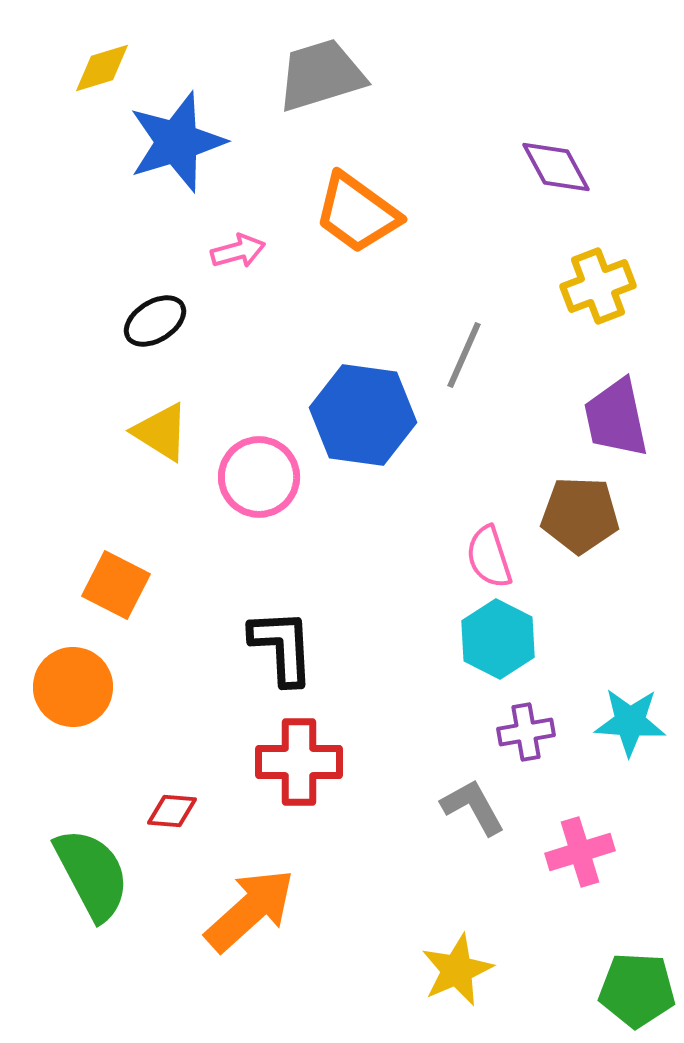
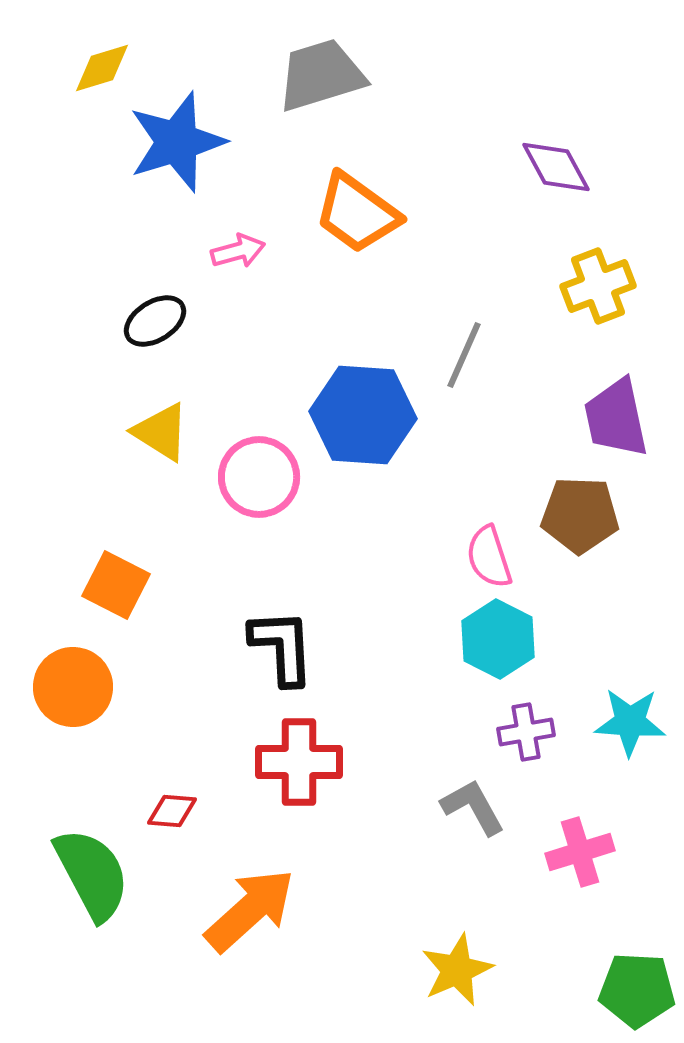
blue hexagon: rotated 4 degrees counterclockwise
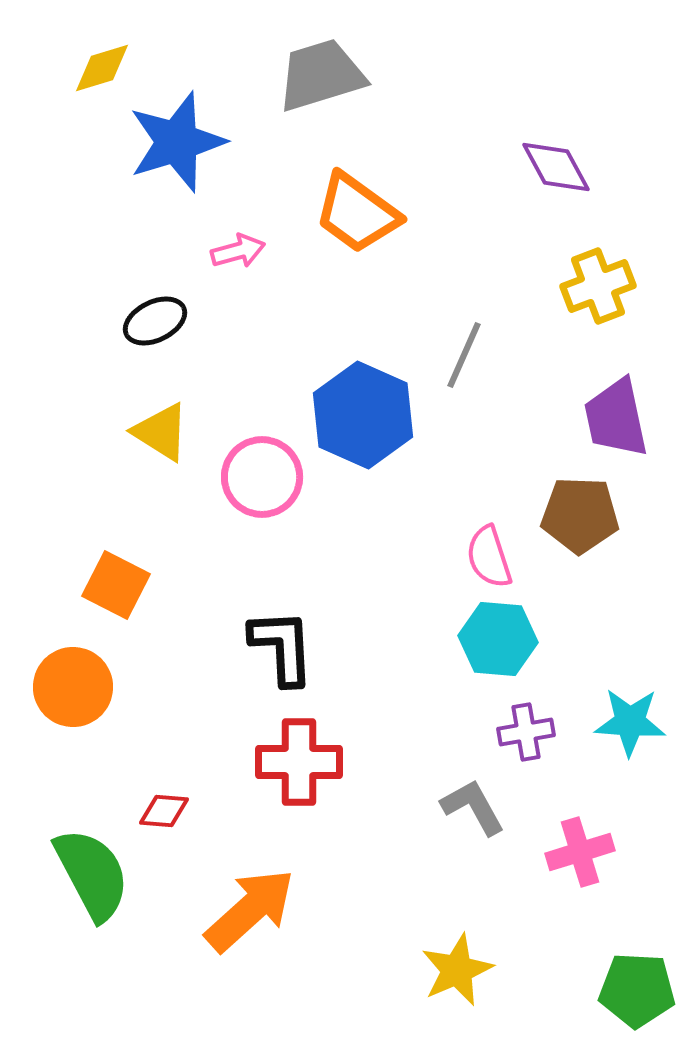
black ellipse: rotated 6 degrees clockwise
blue hexagon: rotated 20 degrees clockwise
pink circle: moved 3 px right
cyan hexagon: rotated 22 degrees counterclockwise
red diamond: moved 8 px left
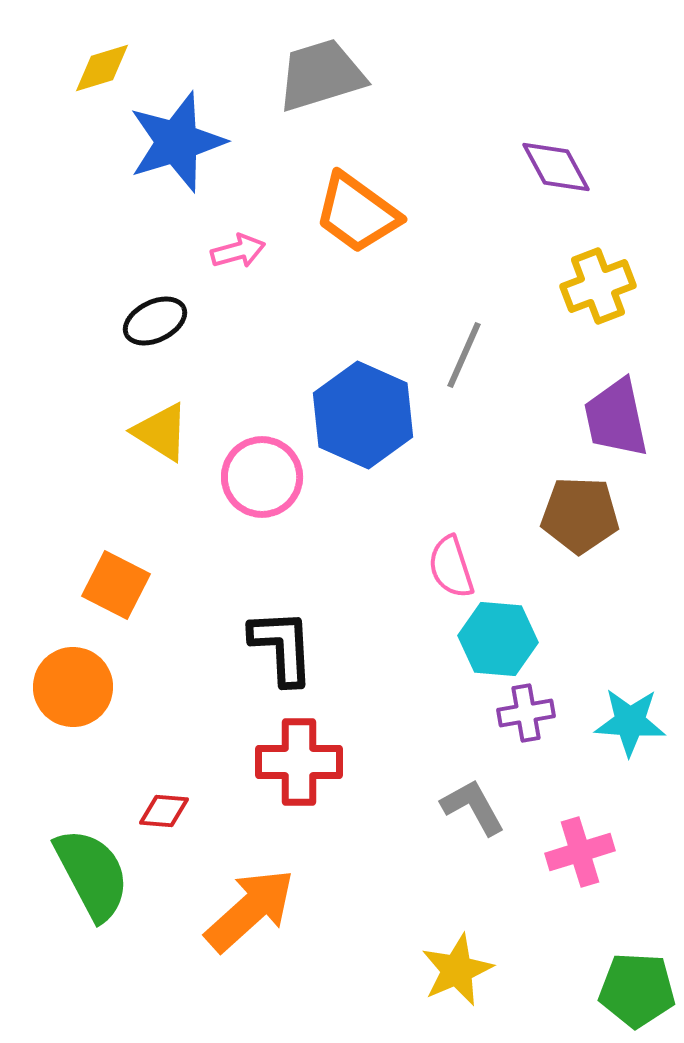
pink semicircle: moved 38 px left, 10 px down
purple cross: moved 19 px up
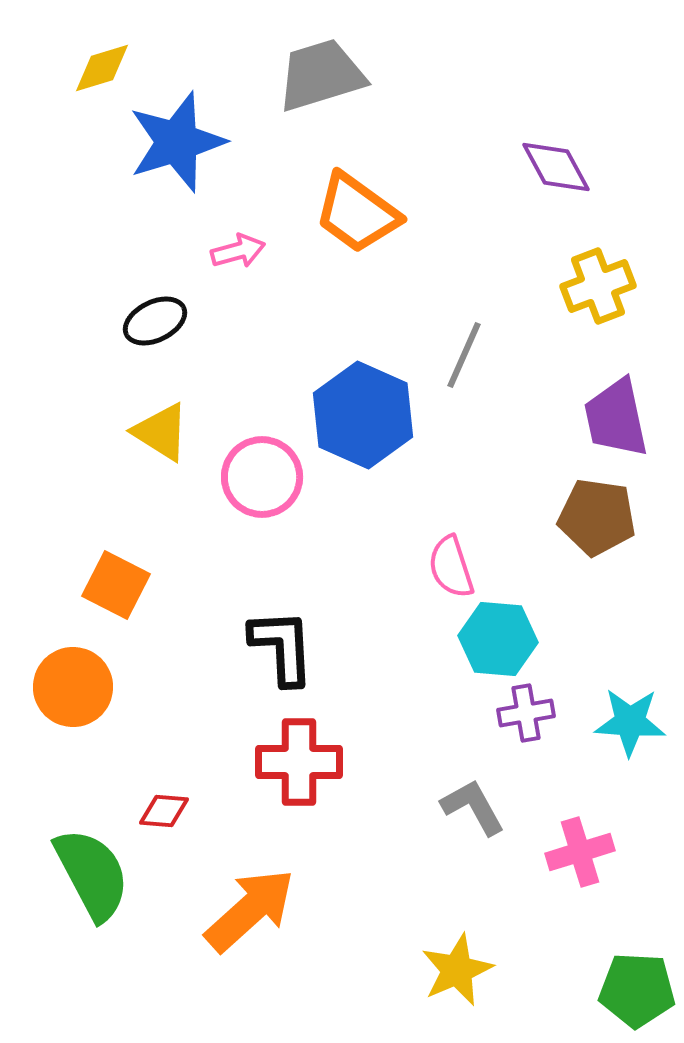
brown pentagon: moved 17 px right, 2 px down; rotated 6 degrees clockwise
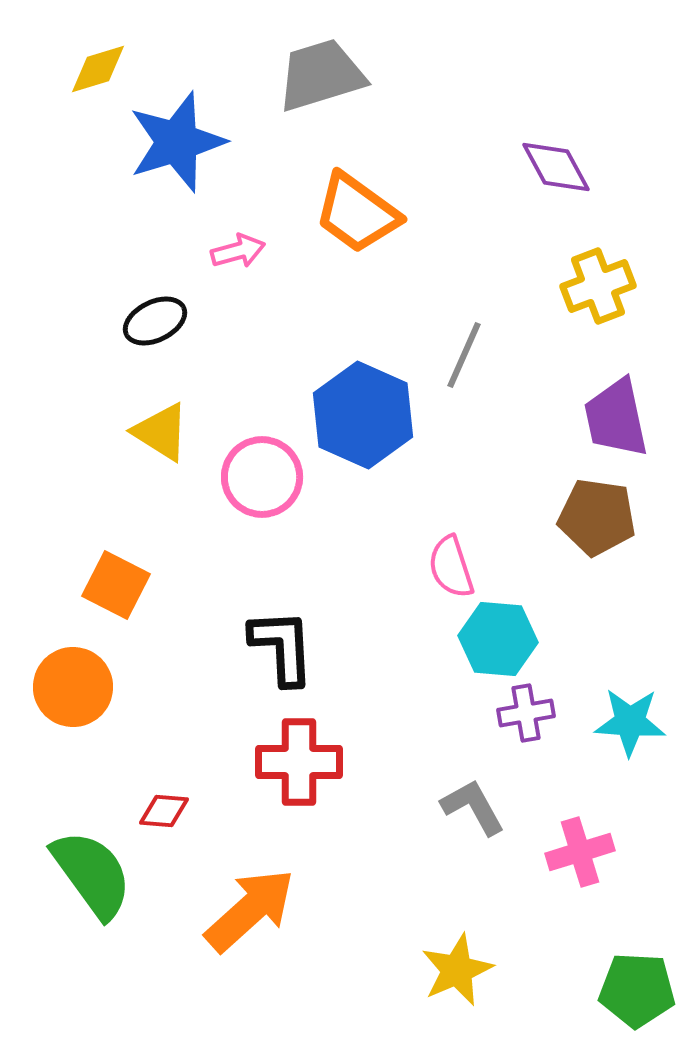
yellow diamond: moved 4 px left, 1 px down
green semicircle: rotated 8 degrees counterclockwise
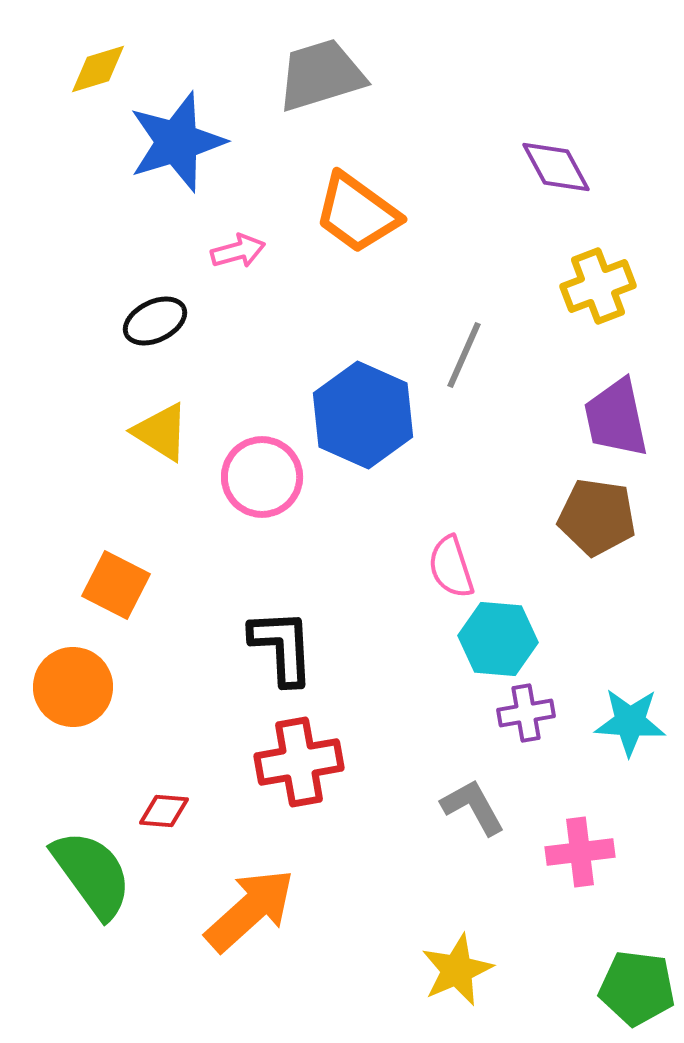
red cross: rotated 10 degrees counterclockwise
pink cross: rotated 10 degrees clockwise
green pentagon: moved 2 px up; rotated 4 degrees clockwise
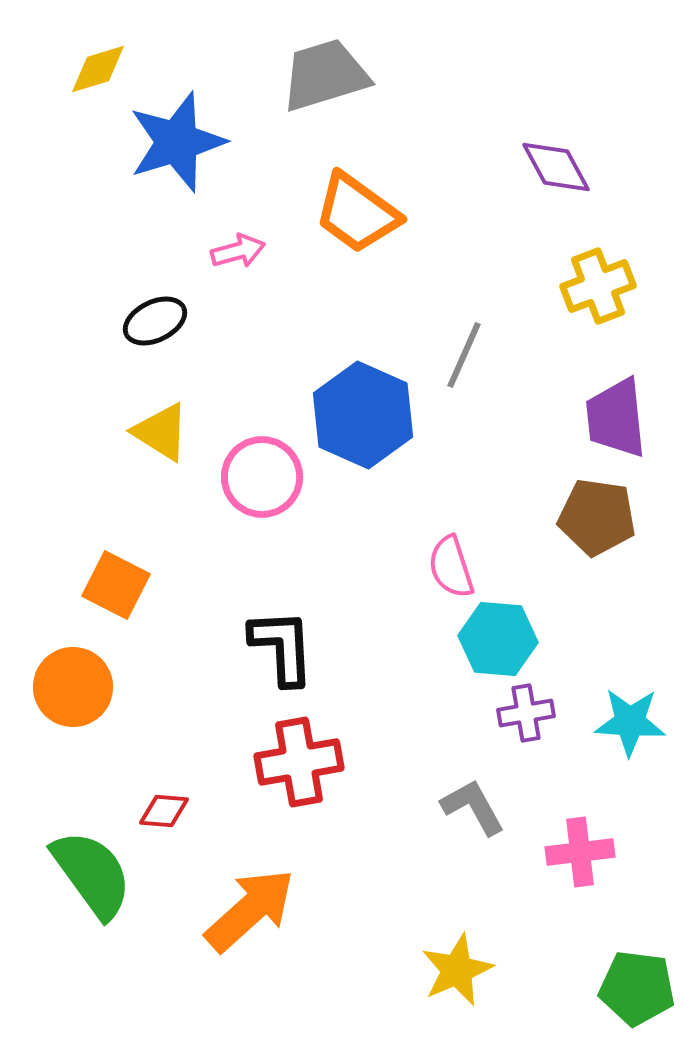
gray trapezoid: moved 4 px right
purple trapezoid: rotated 6 degrees clockwise
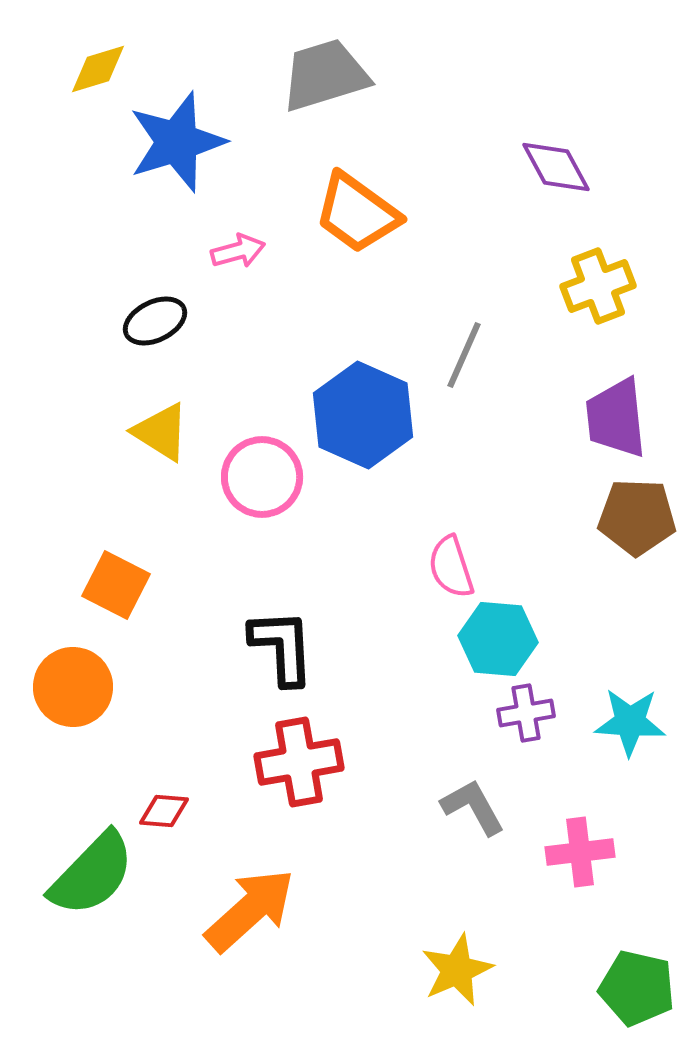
brown pentagon: moved 40 px right; rotated 6 degrees counterclockwise
green semicircle: rotated 80 degrees clockwise
green pentagon: rotated 6 degrees clockwise
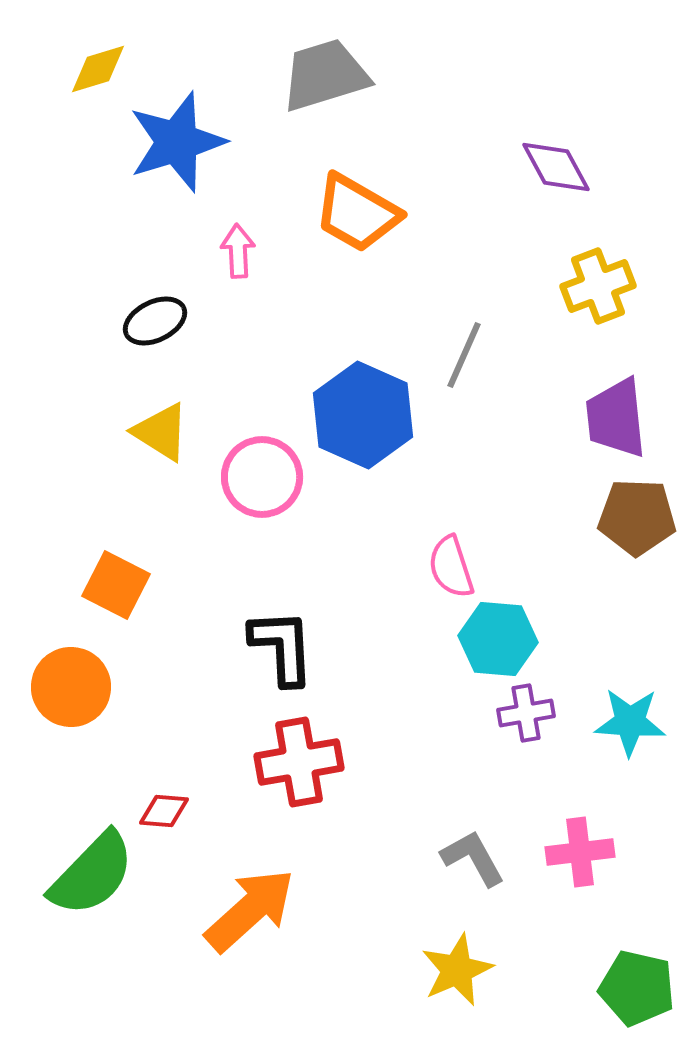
orange trapezoid: rotated 6 degrees counterclockwise
pink arrow: rotated 78 degrees counterclockwise
orange circle: moved 2 px left
gray L-shape: moved 51 px down
